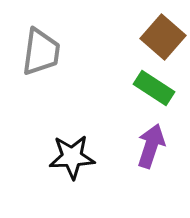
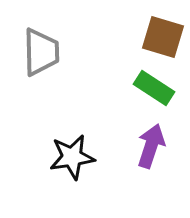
brown square: rotated 24 degrees counterclockwise
gray trapezoid: rotated 9 degrees counterclockwise
black star: rotated 6 degrees counterclockwise
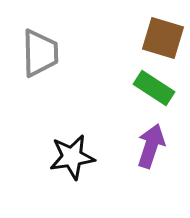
brown square: moved 1 px down
gray trapezoid: moved 1 px left, 1 px down
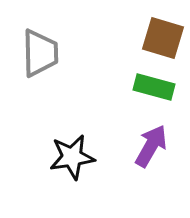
green rectangle: moved 1 px up; rotated 18 degrees counterclockwise
purple arrow: rotated 12 degrees clockwise
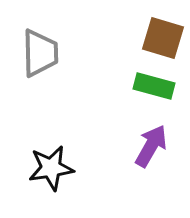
green rectangle: moved 1 px up
black star: moved 21 px left, 11 px down
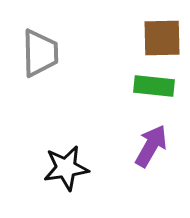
brown square: moved 1 px left; rotated 18 degrees counterclockwise
green rectangle: rotated 9 degrees counterclockwise
black star: moved 15 px right
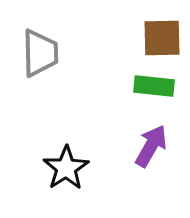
black star: rotated 24 degrees counterclockwise
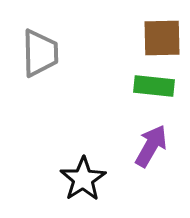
black star: moved 17 px right, 11 px down
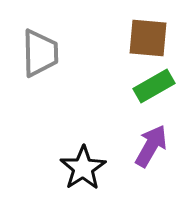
brown square: moved 14 px left; rotated 6 degrees clockwise
green rectangle: rotated 36 degrees counterclockwise
black star: moved 11 px up
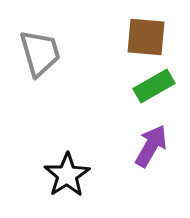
brown square: moved 2 px left, 1 px up
gray trapezoid: rotated 15 degrees counterclockwise
black star: moved 16 px left, 7 px down
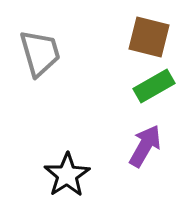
brown square: moved 3 px right; rotated 9 degrees clockwise
purple arrow: moved 6 px left
